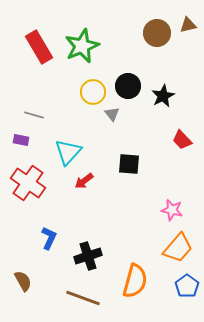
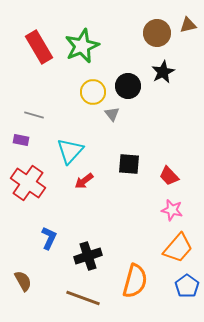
black star: moved 24 px up
red trapezoid: moved 13 px left, 36 px down
cyan triangle: moved 2 px right, 1 px up
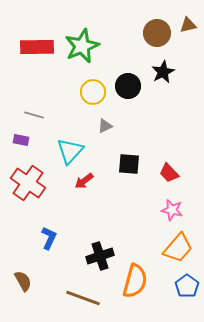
red rectangle: moved 2 px left; rotated 60 degrees counterclockwise
gray triangle: moved 7 px left, 12 px down; rotated 42 degrees clockwise
red trapezoid: moved 3 px up
black cross: moved 12 px right
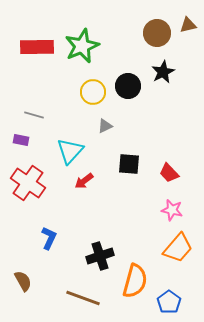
blue pentagon: moved 18 px left, 16 px down
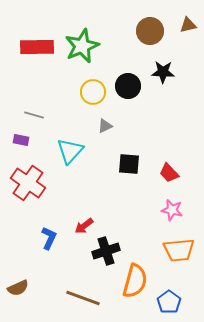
brown circle: moved 7 px left, 2 px up
black star: rotated 30 degrees clockwise
red arrow: moved 45 px down
orange trapezoid: moved 1 px right, 2 px down; rotated 44 degrees clockwise
black cross: moved 6 px right, 5 px up
brown semicircle: moved 5 px left, 7 px down; rotated 95 degrees clockwise
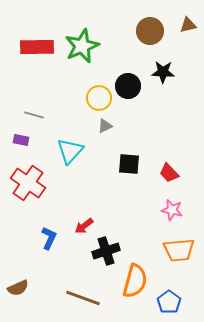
yellow circle: moved 6 px right, 6 px down
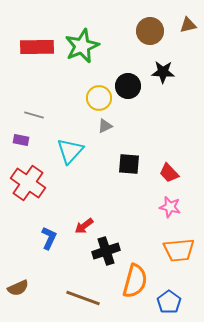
pink star: moved 2 px left, 3 px up
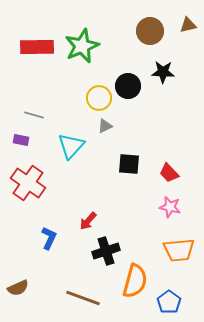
cyan triangle: moved 1 px right, 5 px up
red arrow: moved 4 px right, 5 px up; rotated 12 degrees counterclockwise
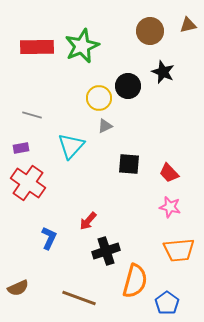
black star: rotated 20 degrees clockwise
gray line: moved 2 px left
purple rectangle: moved 8 px down; rotated 21 degrees counterclockwise
brown line: moved 4 px left
blue pentagon: moved 2 px left, 1 px down
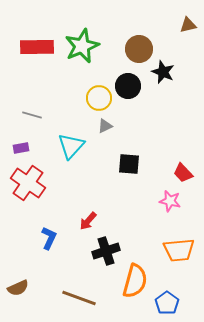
brown circle: moved 11 px left, 18 px down
red trapezoid: moved 14 px right
pink star: moved 6 px up
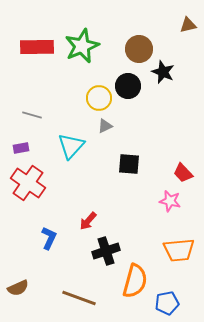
blue pentagon: rotated 25 degrees clockwise
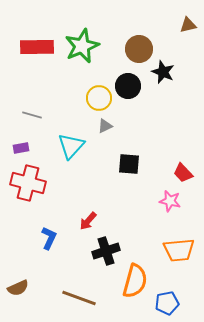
red cross: rotated 20 degrees counterclockwise
